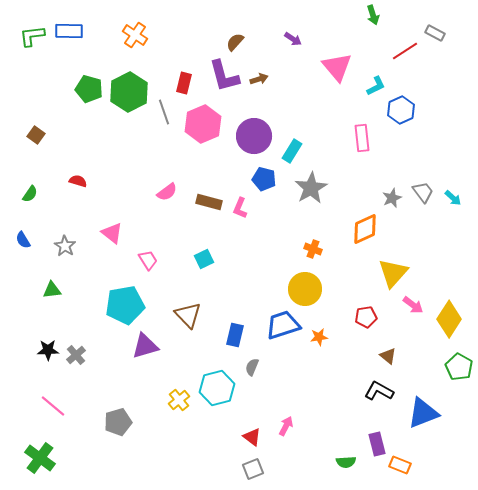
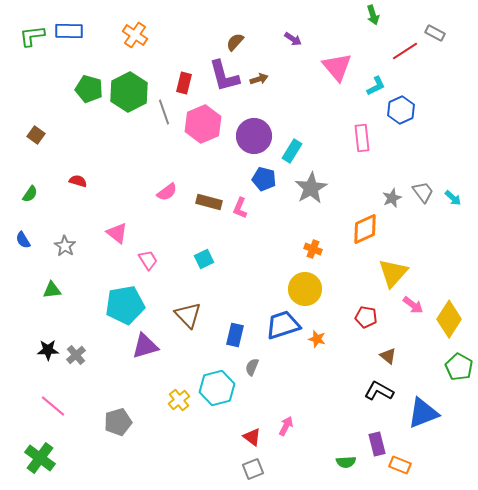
pink triangle at (112, 233): moved 5 px right
red pentagon at (366, 317): rotated 20 degrees clockwise
orange star at (319, 337): moved 2 px left, 2 px down; rotated 24 degrees clockwise
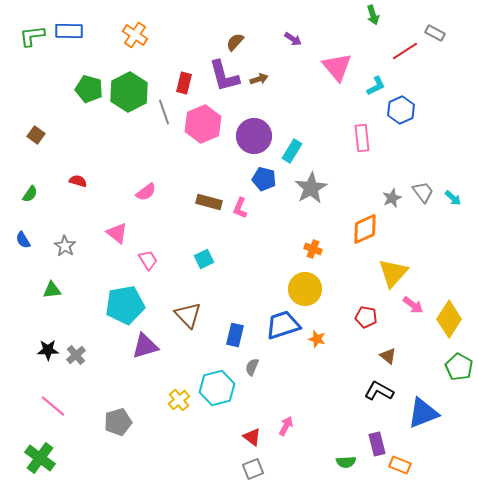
pink semicircle at (167, 192): moved 21 px left
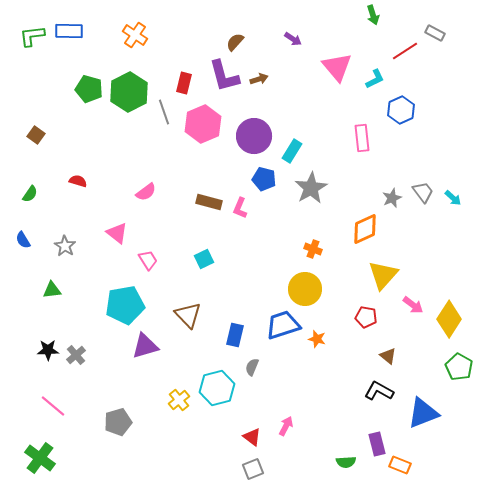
cyan L-shape at (376, 86): moved 1 px left, 7 px up
yellow triangle at (393, 273): moved 10 px left, 2 px down
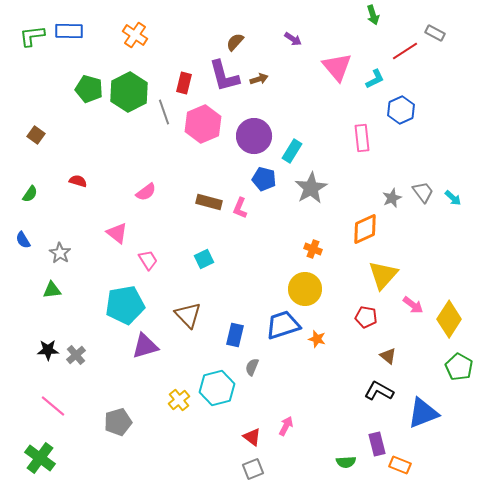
gray star at (65, 246): moved 5 px left, 7 px down
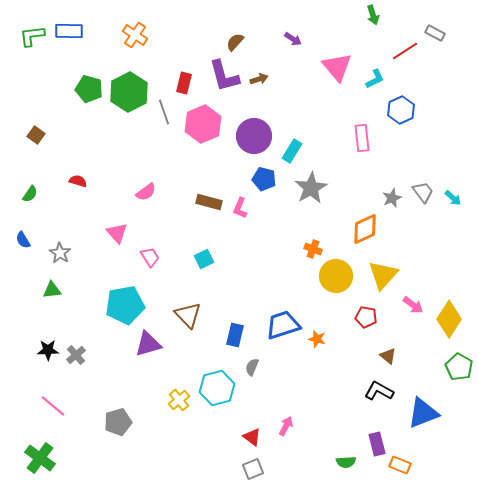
pink triangle at (117, 233): rotated 10 degrees clockwise
pink trapezoid at (148, 260): moved 2 px right, 3 px up
yellow circle at (305, 289): moved 31 px right, 13 px up
purple triangle at (145, 346): moved 3 px right, 2 px up
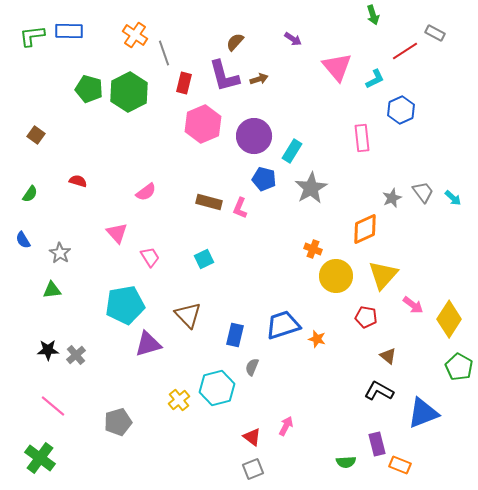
gray line at (164, 112): moved 59 px up
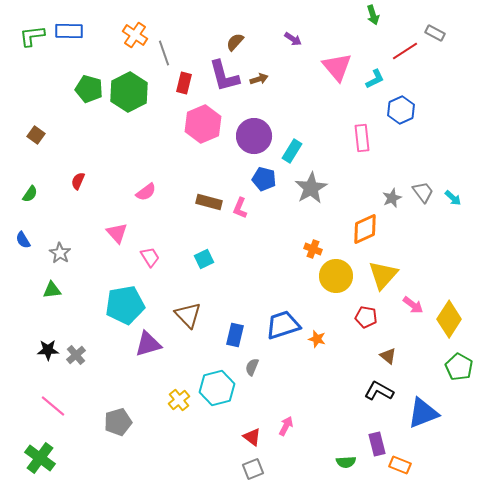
red semicircle at (78, 181): rotated 84 degrees counterclockwise
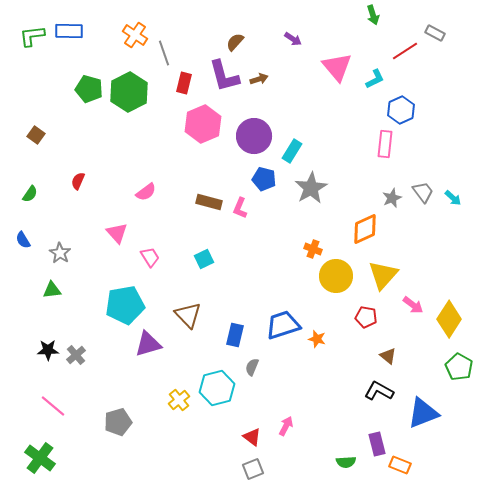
pink rectangle at (362, 138): moved 23 px right, 6 px down; rotated 12 degrees clockwise
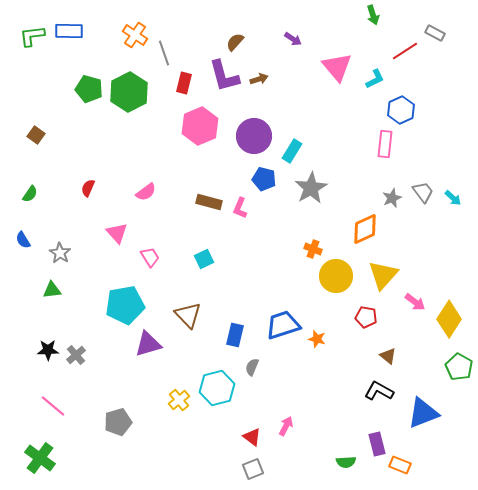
pink hexagon at (203, 124): moved 3 px left, 2 px down
red semicircle at (78, 181): moved 10 px right, 7 px down
pink arrow at (413, 305): moved 2 px right, 3 px up
